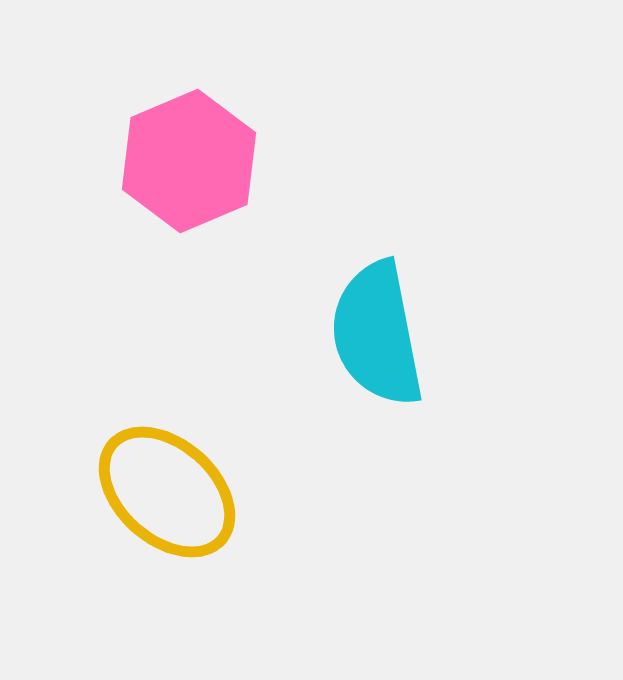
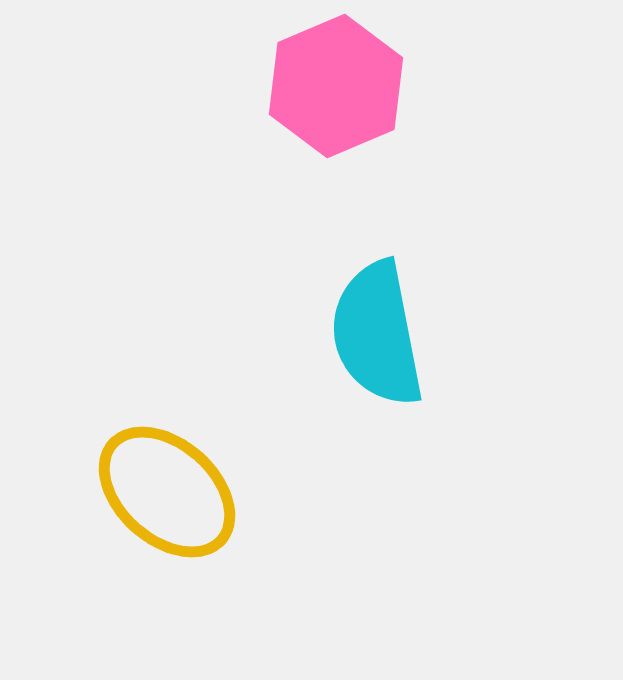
pink hexagon: moved 147 px right, 75 px up
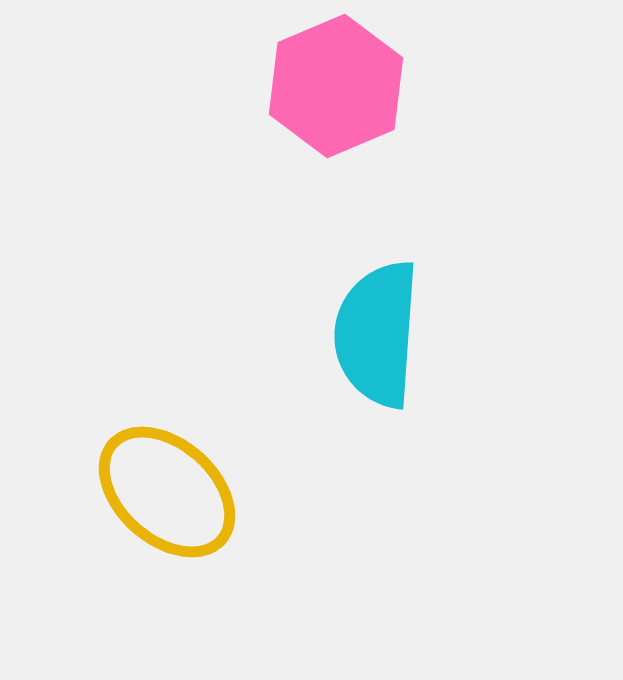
cyan semicircle: rotated 15 degrees clockwise
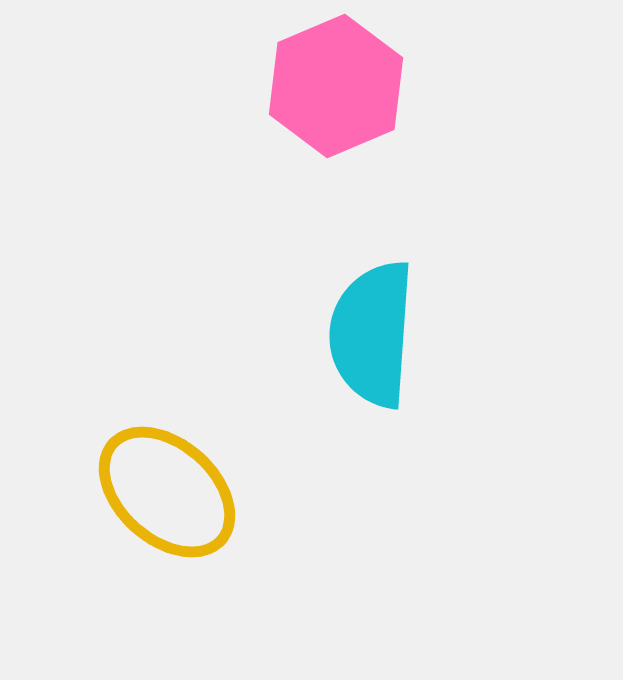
cyan semicircle: moved 5 px left
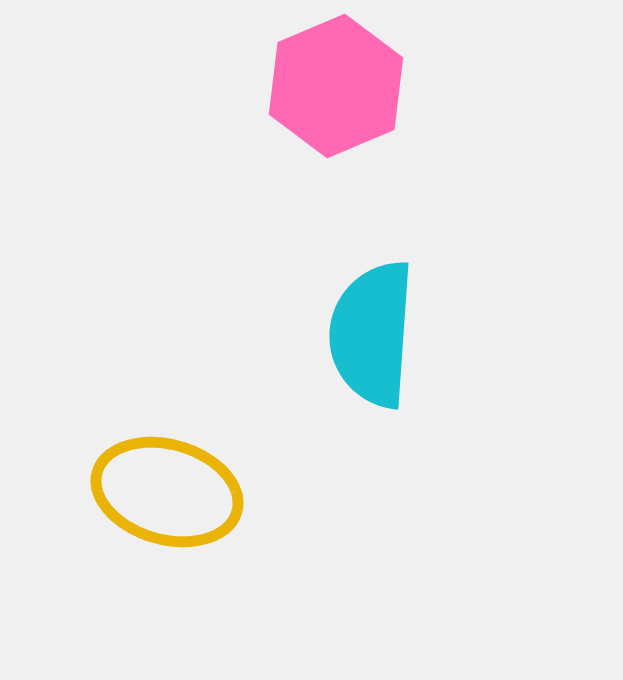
yellow ellipse: rotated 26 degrees counterclockwise
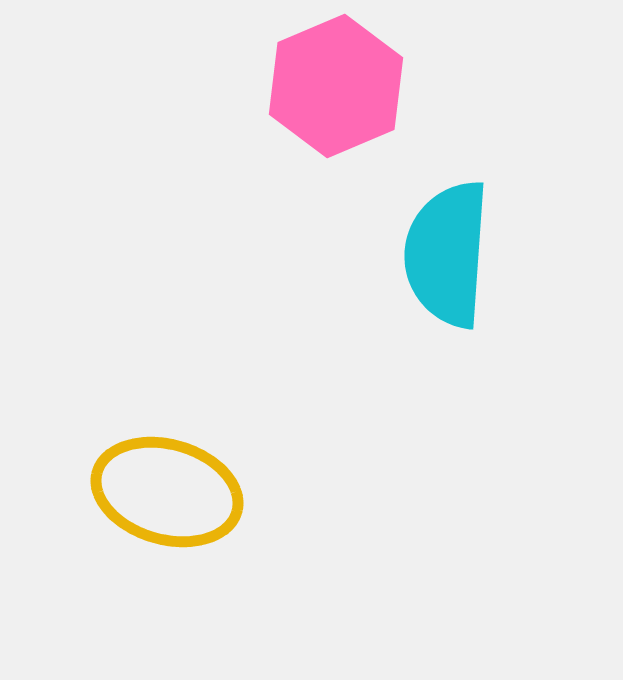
cyan semicircle: moved 75 px right, 80 px up
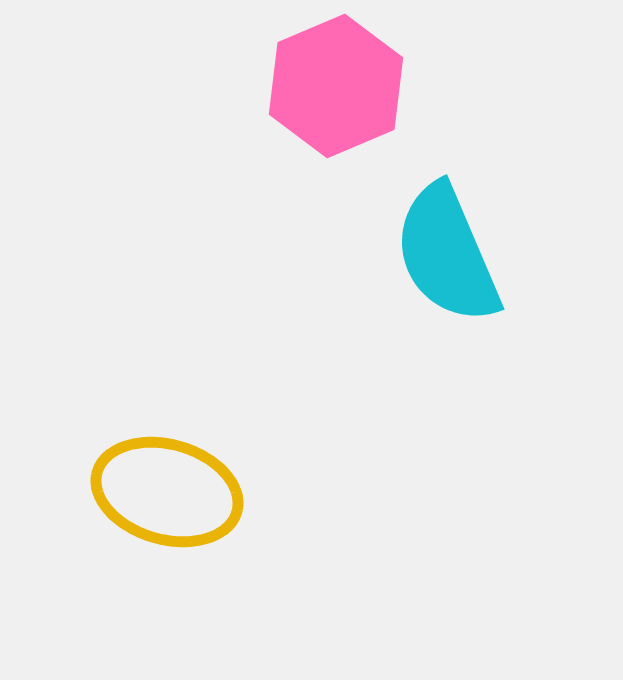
cyan semicircle: rotated 27 degrees counterclockwise
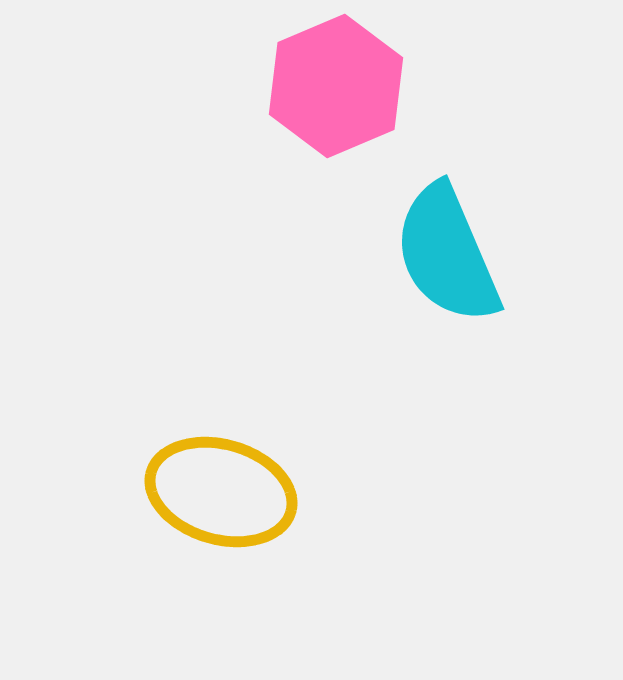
yellow ellipse: moved 54 px right
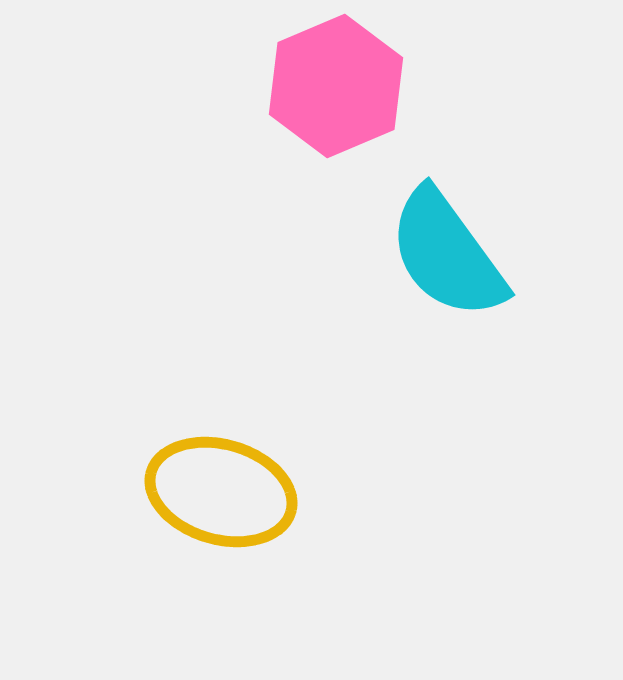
cyan semicircle: rotated 13 degrees counterclockwise
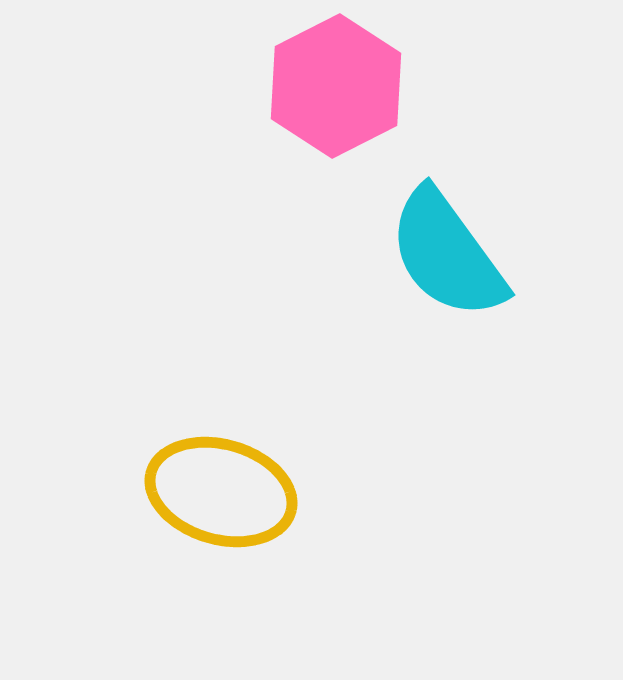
pink hexagon: rotated 4 degrees counterclockwise
